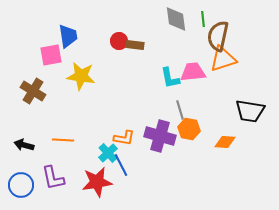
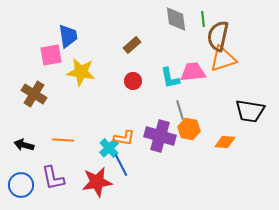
red circle: moved 14 px right, 40 px down
brown rectangle: moved 3 px left; rotated 48 degrees counterclockwise
yellow star: moved 4 px up
brown cross: moved 1 px right, 3 px down
cyan cross: moved 1 px right, 5 px up
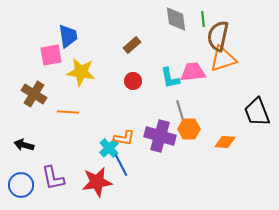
black trapezoid: moved 7 px right, 1 px down; rotated 60 degrees clockwise
orange hexagon: rotated 10 degrees counterclockwise
orange line: moved 5 px right, 28 px up
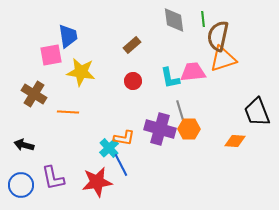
gray diamond: moved 2 px left, 1 px down
purple cross: moved 7 px up
orange diamond: moved 10 px right, 1 px up
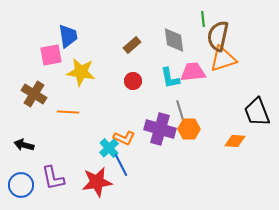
gray diamond: moved 20 px down
orange L-shape: rotated 15 degrees clockwise
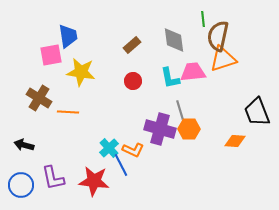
brown cross: moved 5 px right, 4 px down
orange L-shape: moved 9 px right, 12 px down
red star: moved 3 px left, 1 px up; rotated 16 degrees clockwise
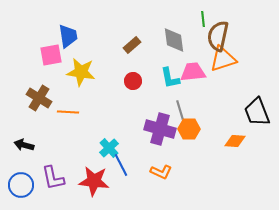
orange L-shape: moved 28 px right, 22 px down
